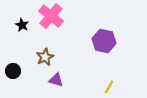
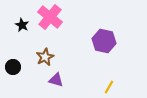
pink cross: moved 1 px left, 1 px down
black circle: moved 4 px up
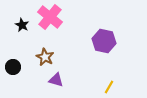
brown star: rotated 18 degrees counterclockwise
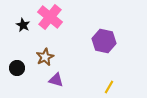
black star: moved 1 px right
brown star: rotated 18 degrees clockwise
black circle: moved 4 px right, 1 px down
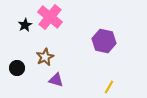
black star: moved 2 px right; rotated 16 degrees clockwise
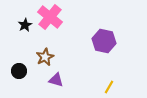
black circle: moved 2 px right, 3 px down
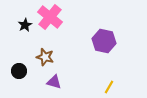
brown star: rotated 30 degrees counterclockwise
purple triangle: moved 2 px left, 2 px down
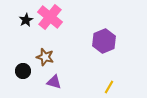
black star: moved 1 px right, 5 px up
purple hexagon: rotated 25 degrees clockwise
black circle: moved 4 px right
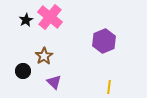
brown star: moved 1 px left, 1 px up; rotated 24 degrees clockwise
purple triangle: rotated 28 degrees clockwise
yellow line: rotated 24 degrees counterclockwise
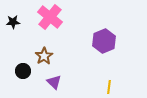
black star: moved 13 px left, 2 px down; rotated 24 degrees clockwise
